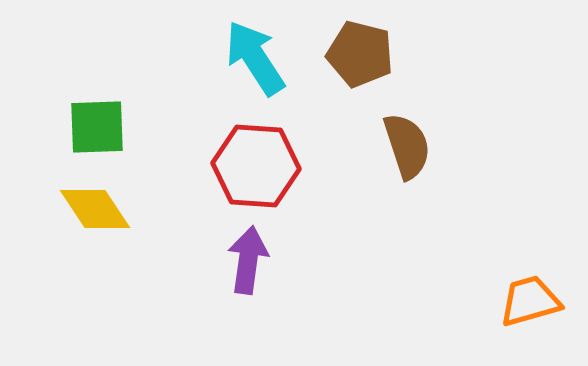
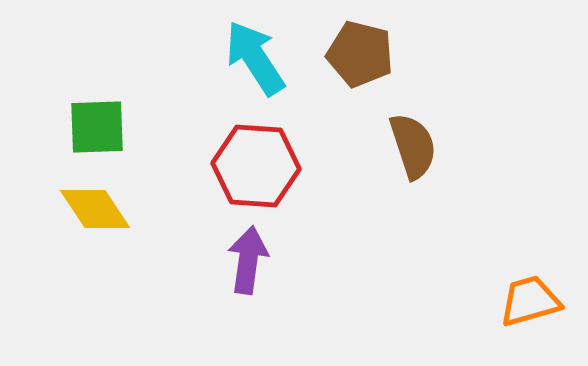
brown semicircle: moved 6 px right
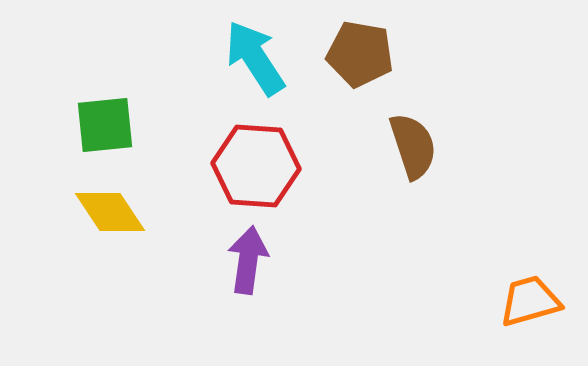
brown pentagon: rotated 4 degrees counterclockwise
green square: moved 8 px right, 2 px up; rotated 4 degrees counterclockwise
yellow diamond: moved 15 px right, 3 px down
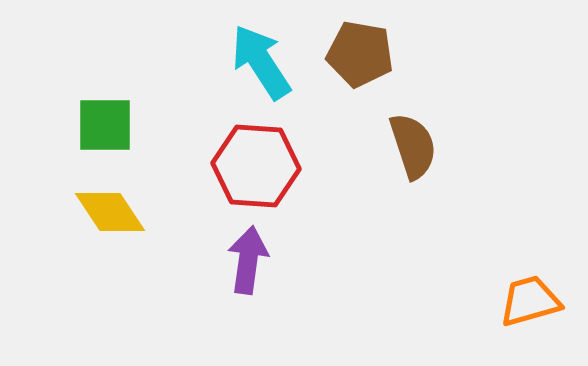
cyan arrow: moved 6 px right, 4 px down
green square: rotated 6 degrees clockwise
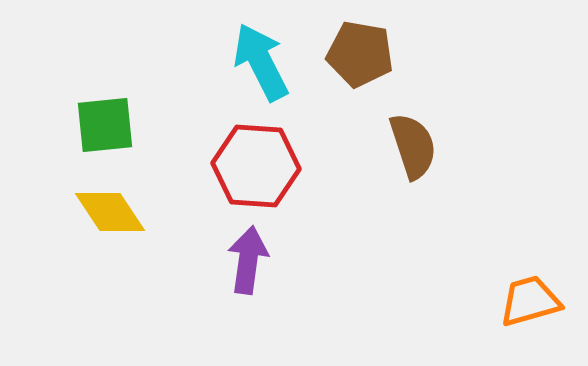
cyan arrow: rotated 6 degrees clockwise
green square: rotated 6 degrees counterclockwise
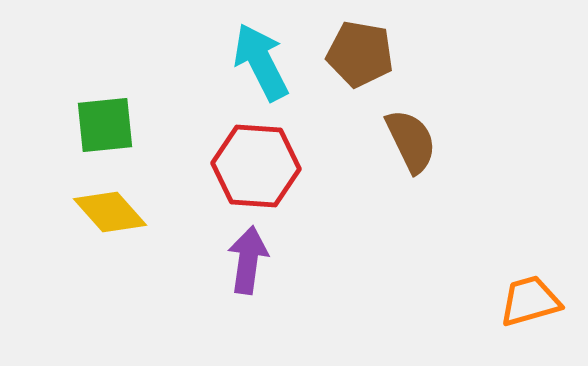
brown semicircle: moved 2 px left, 5 px up; rotated 8 degrees counterclockwise
yellow diamond: rotated 8 degrees counterclockwise
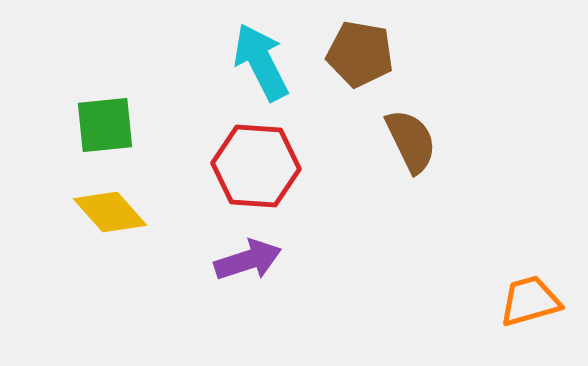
purple arrow: rotated 64 degrees clockwise
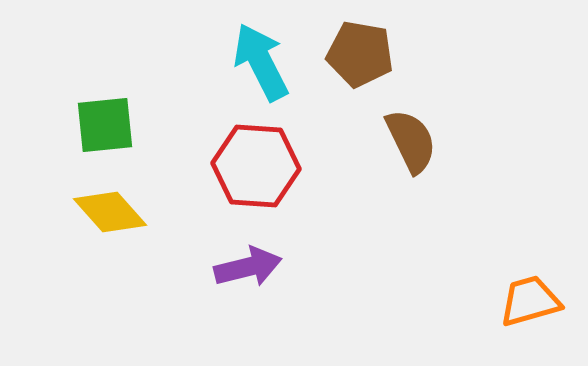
purple arrow: moved 7 px down; rotated 4 degrees clockwise
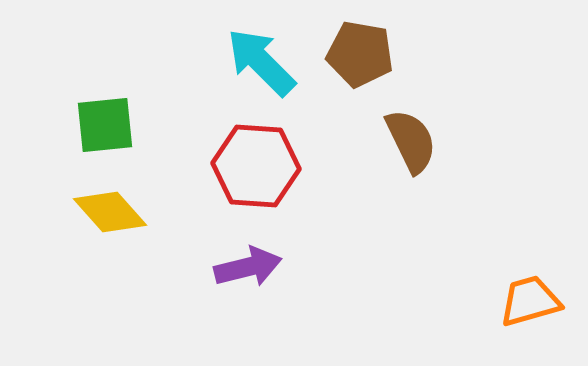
cyan arrow: rotated 18 degrees counterclockwise
